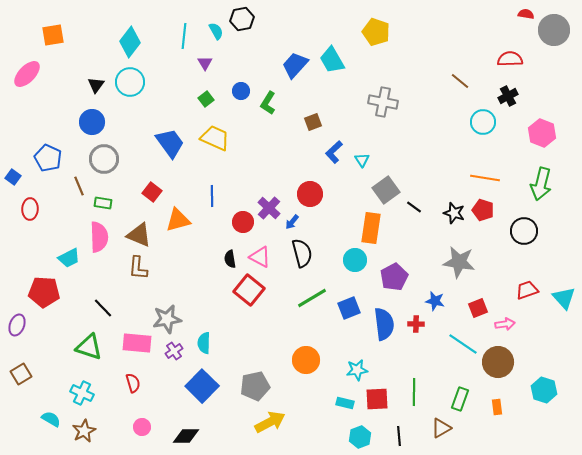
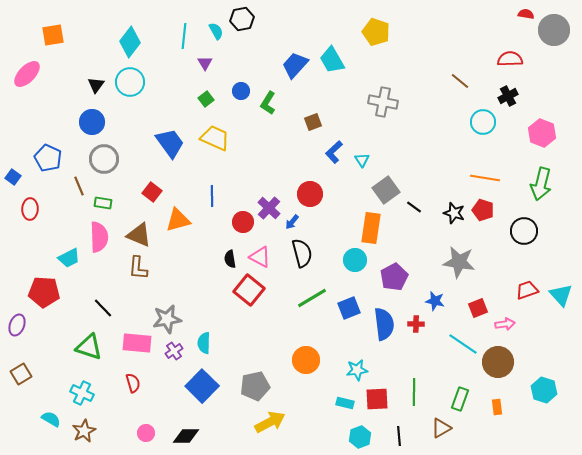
cyan triangle at (564, 298): moved 3 px left, 3 px up
pink circle at (142, 427): moved 4 px right, 6 px down
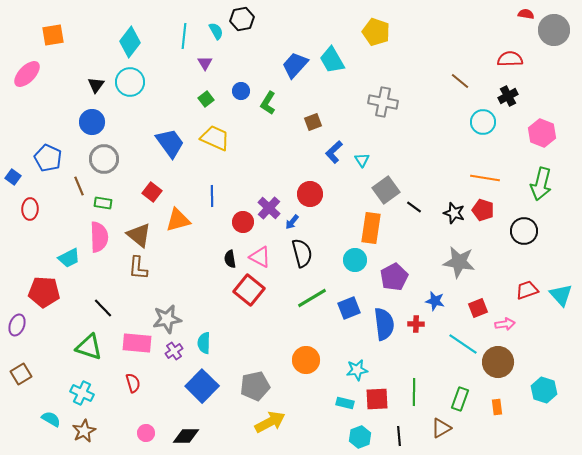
brown triangle at (139, 235): rotated 16 degrees clockwise
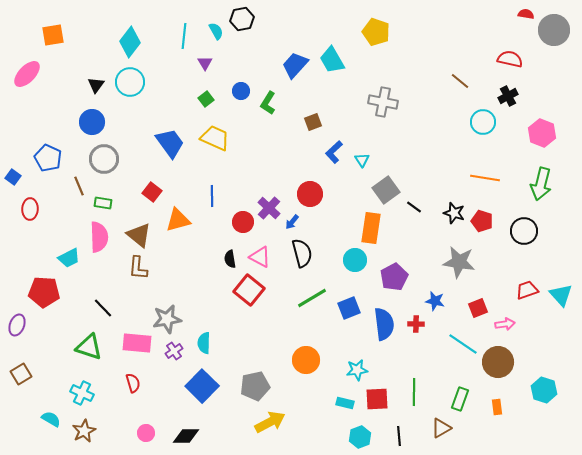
red semicircle at (510, 59): rotated 15 degrees clockwise
red pentagon at (483, 210): moved 1 px left, 11 px down
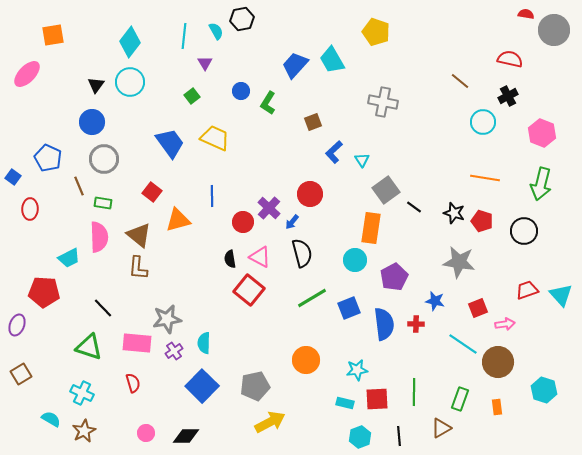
green square at (206, 99): moved 14 px left, 3 px up
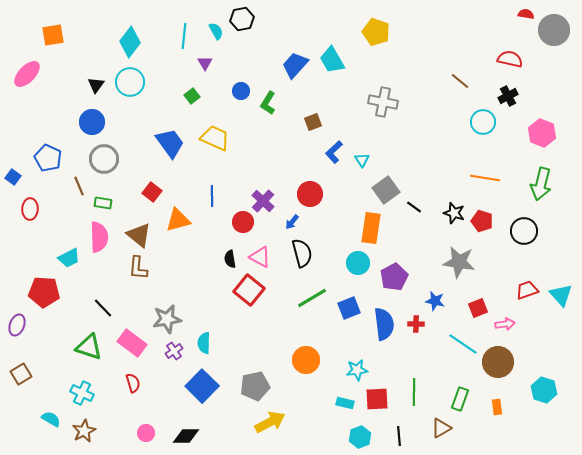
purple cross at (269, 208): moved 6 px left, 7 px up
cyan circle at (355, 260): moved 3 px right, 3 px down
pink rectangle at (137, 343): moved 5 px left; rotated 32 degrees clockwise
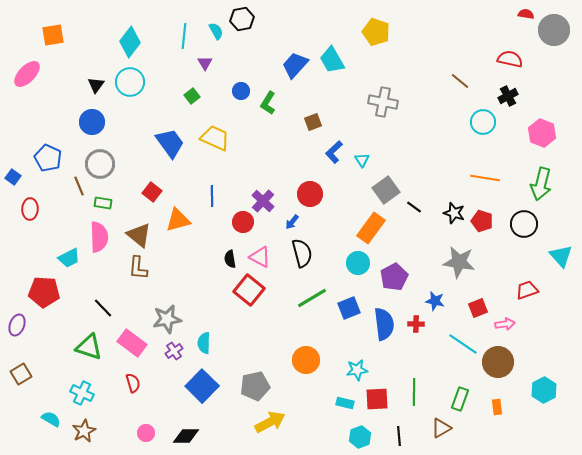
gray circle at (104, 159): moved 4 px left, 5 px down
orange rectangle at (371, 228): rotated 28 degrees clockwise
black circle at (524, 231): moved 7 px up
cyan triangle at (561, 295): moved 39 px up
cyan hexagon at (544, 390): rotated 15 degrees clockwise
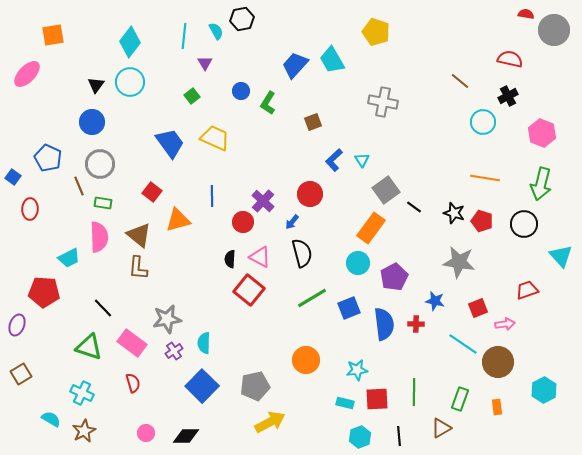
blue L-shape at (334, 152): moved 8 px down
black semicircle at (230, 259): rotated 12 degrees clockwise
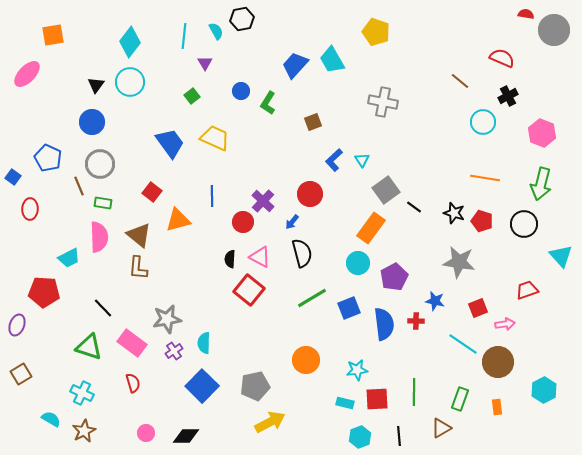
red semicircle at (510, 59): moved 8 px left, 1 px up; rotated 10 degrees clockwise
red cross at (416, 324): moved 3 px up
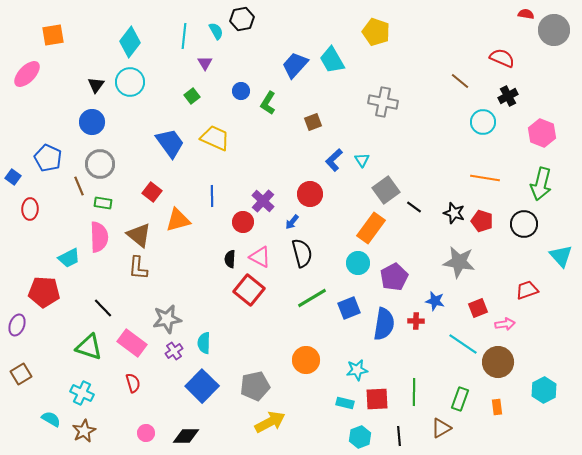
blue semicircle at (384, 324): rotated 16 degrees clockwise
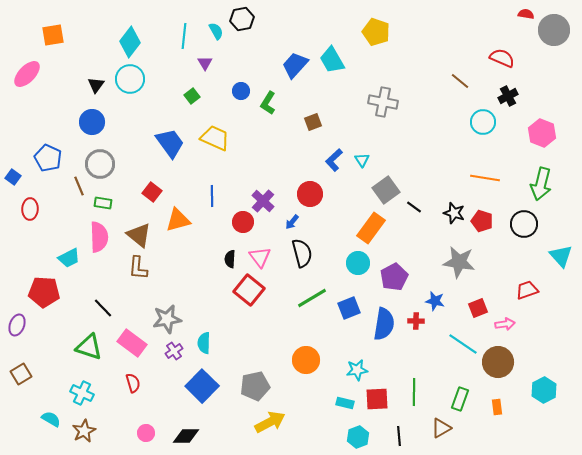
cyan circle at (130, 82): moved 3 px up
pink triangle at (260, 257): rotated 25 degrees clockwise
cyan hexagon at (360, 437): moved 2 px left
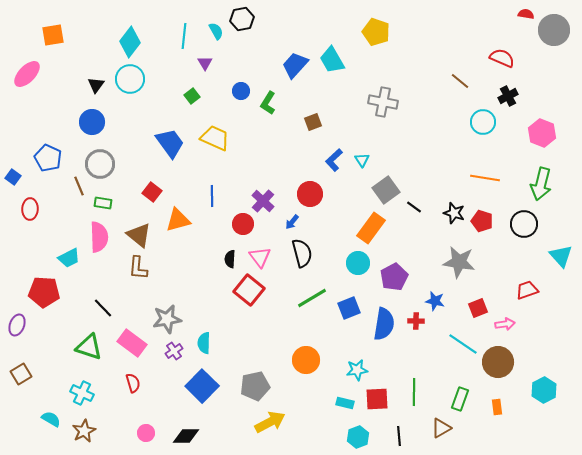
red circle at (243, 222): moved 2 px down
